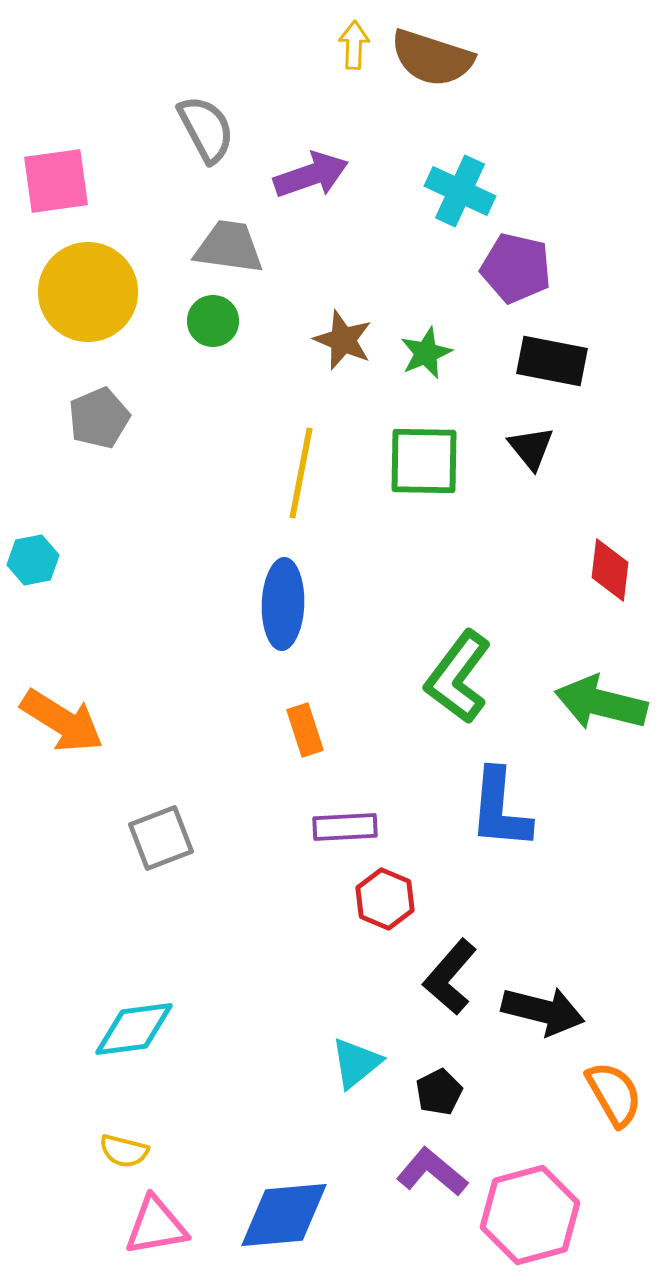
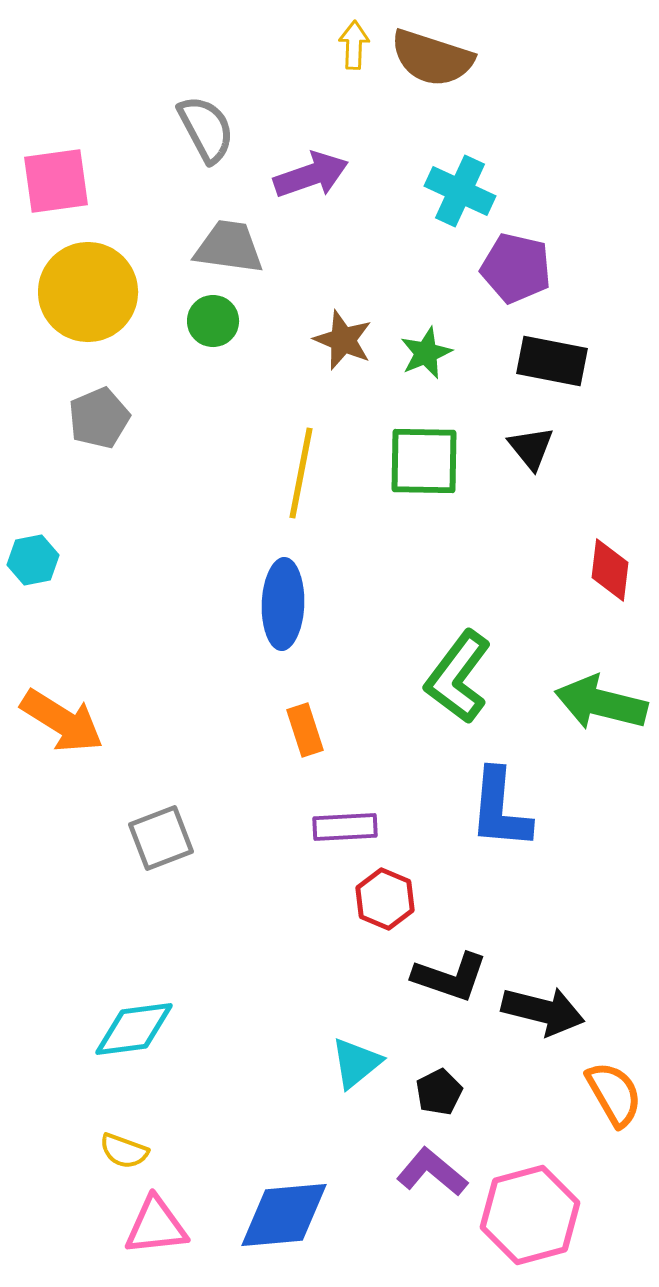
black L-shape: rotated 112 degrees counterclockwise
yellow semicircle: rotated 6 degrees clockwise
pink triangle: rotated 4 degrees clockwise
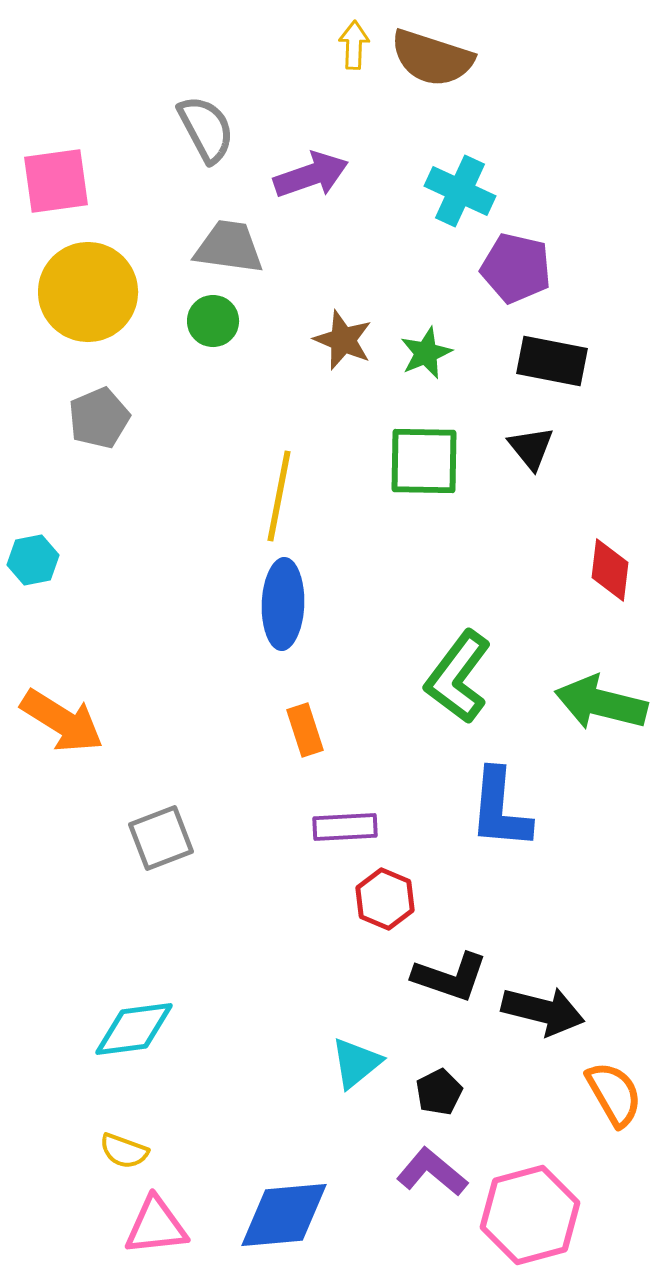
yellow line: moved 22 px left, 23 px down
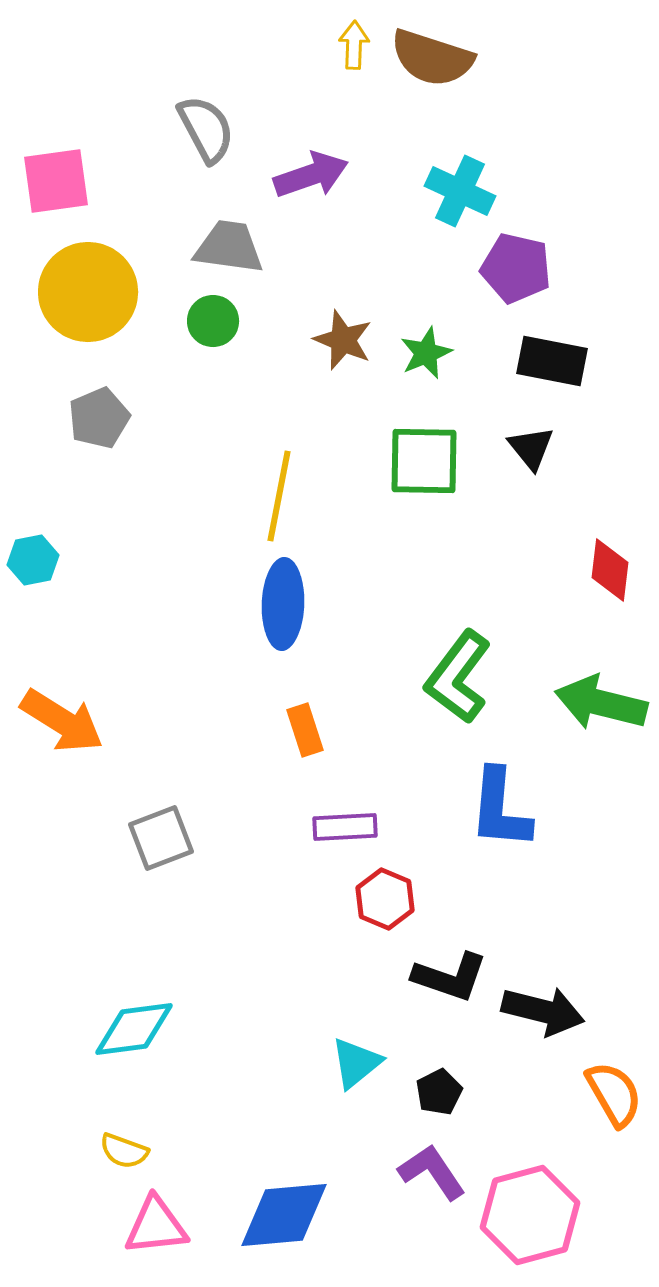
purple L-shape: rotated 16 degrees clockwise
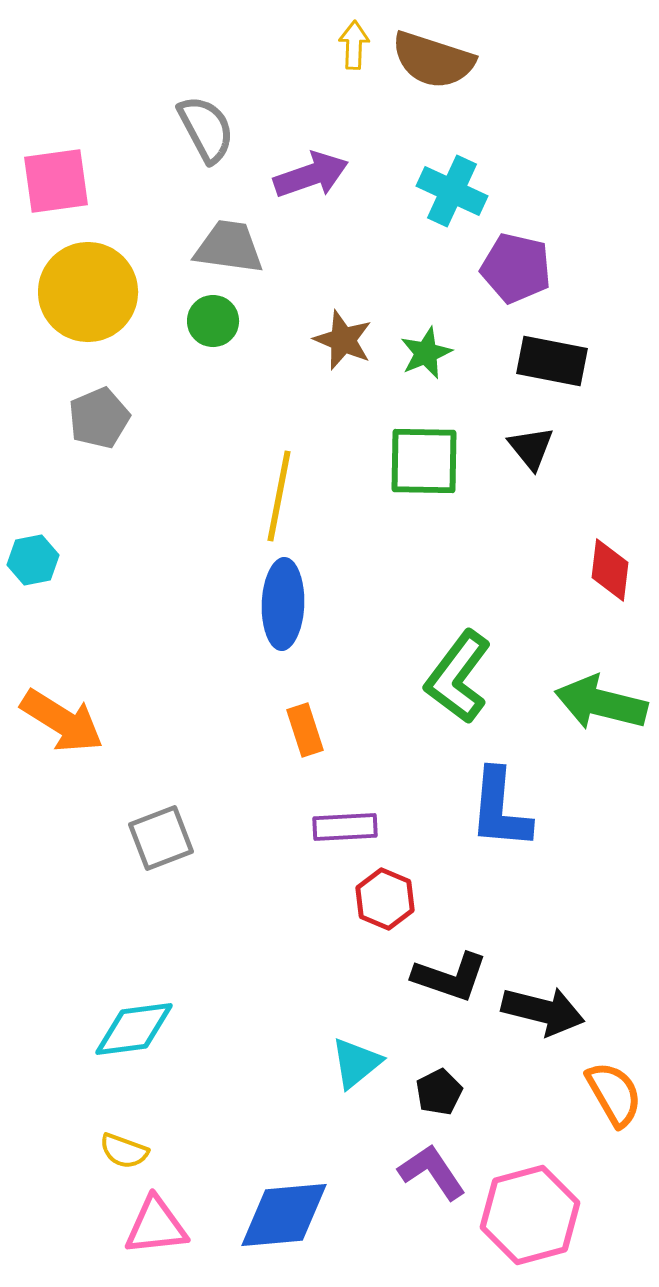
brown semicircle: moved 1 px right, 2 px down
cyan cross: moved 8 px left
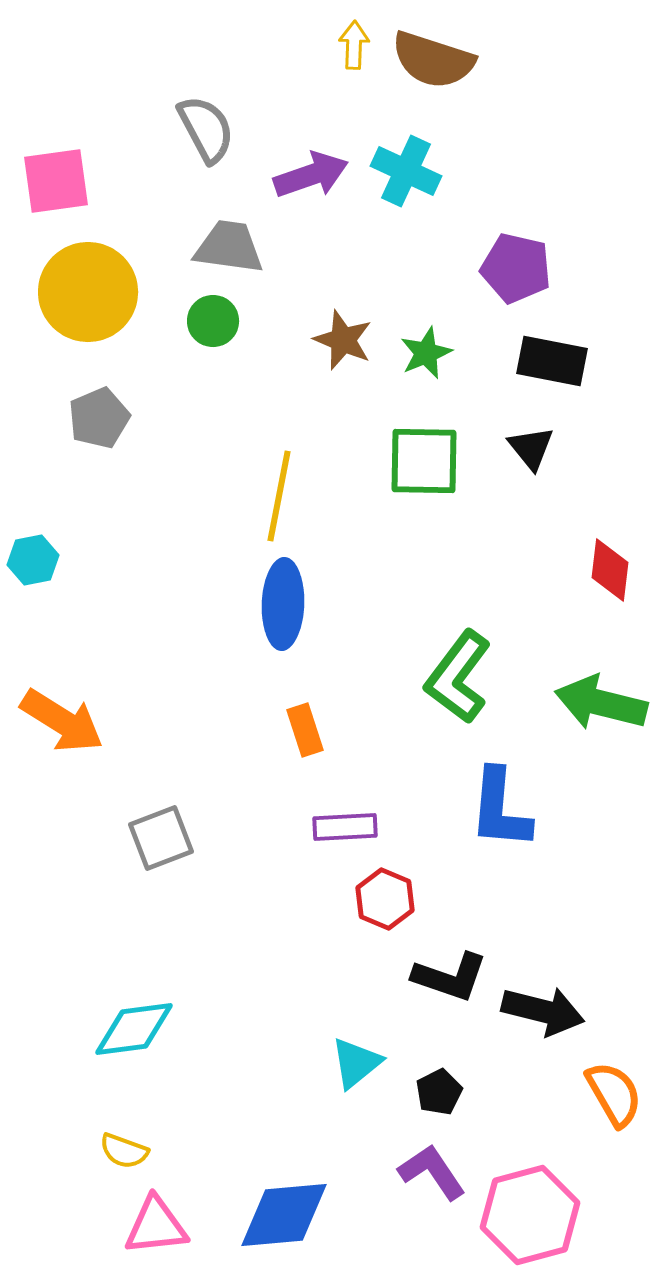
cyan cross: moved 46 px left, 20 px up
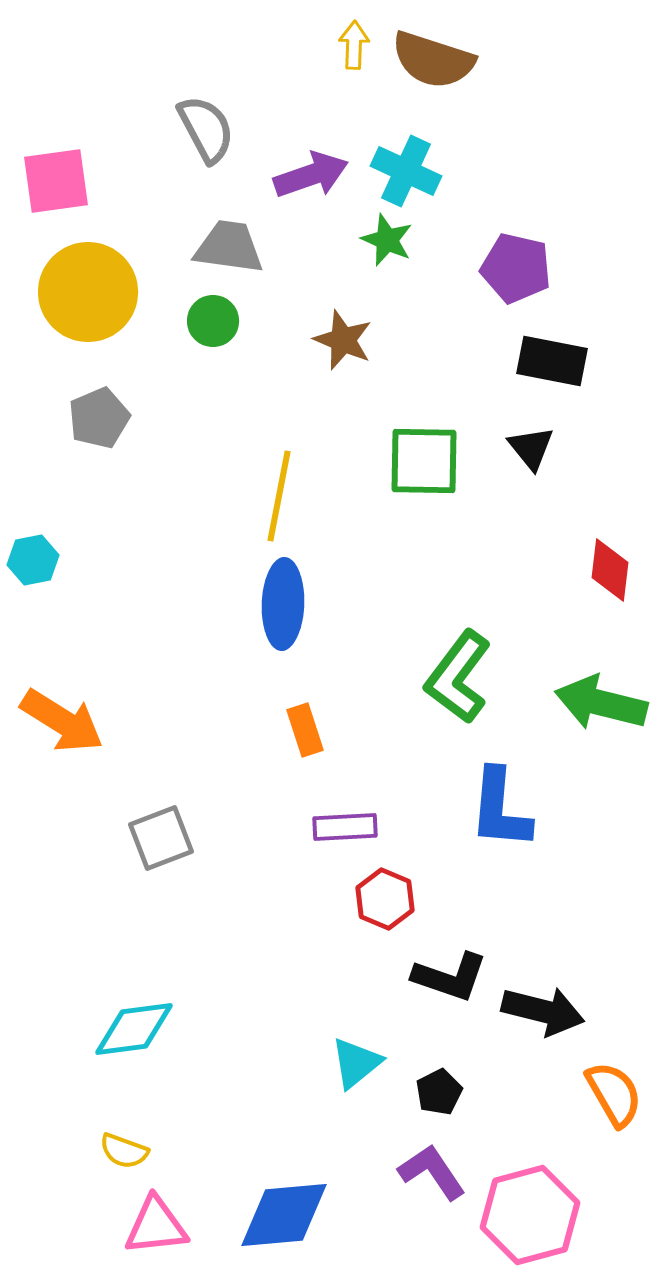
green star: moved 39 px left, 113 px up; rotated 26 degrees counterclockwise
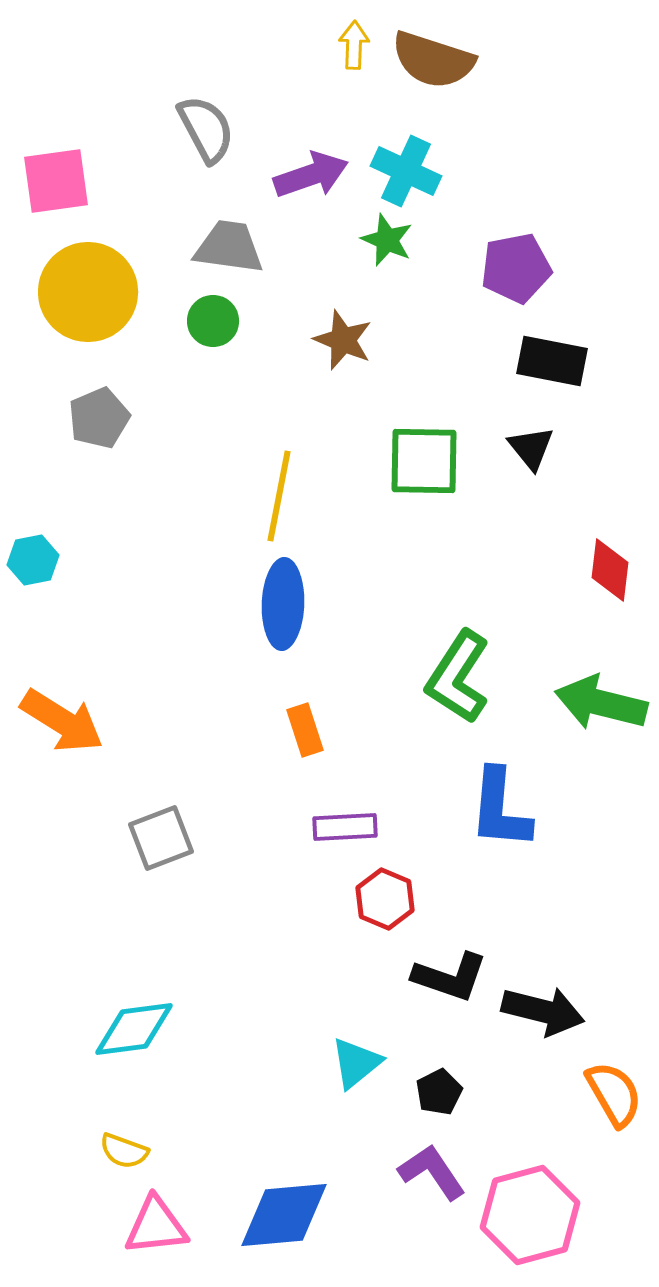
purple pentagon: rotated 24 degrees counterclockwise
green L-shape: rotated 4 degrees counterclockwise
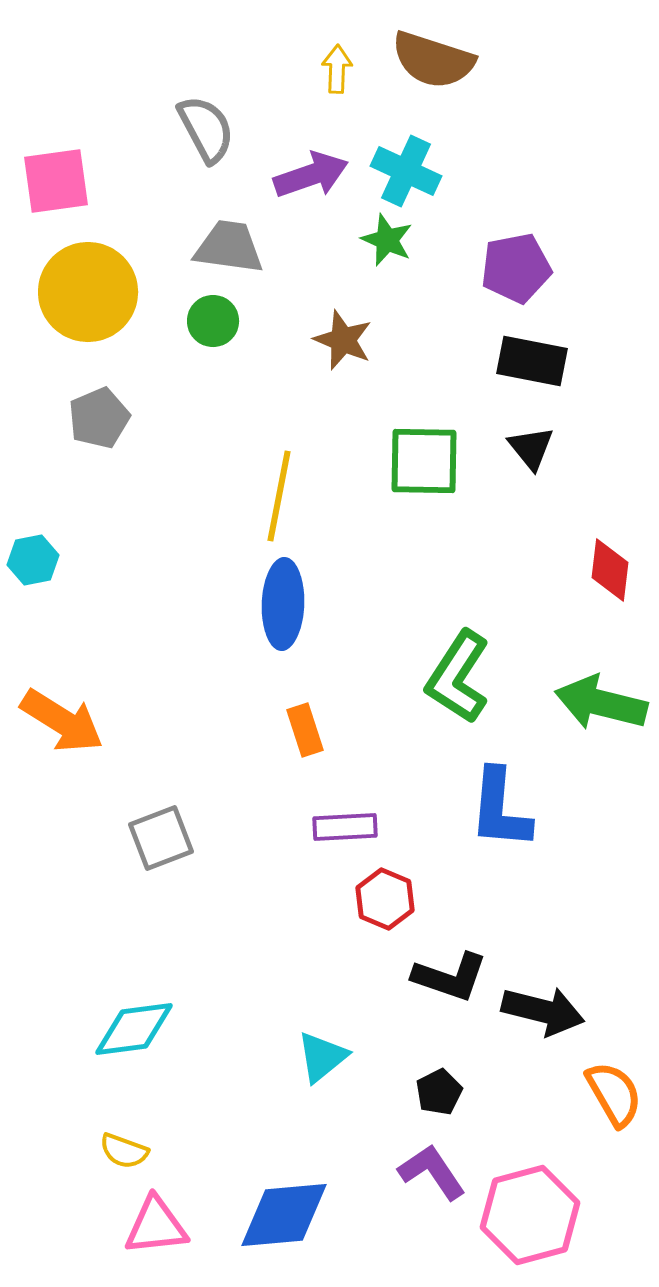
yellow arrow: moved 17 px left, 24 px down
black rectangle: moved 20 px left
cyan triangle: moved 34 px left, 6 px up
